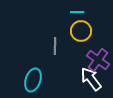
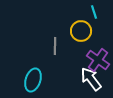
cyan line: moved 17 px right; rotated 72 degrees clockwise
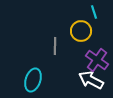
purple cross: moved 1 px left
white arrow: moved 1 px down; rotated 25 degrees counterclockwise
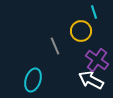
gray line: rotated 24 degrees counterclockwise
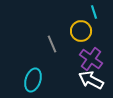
gray line: moved 3 px left, 2 px up
purple cross: moved 6 px left, 1 px up
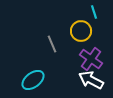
cyan ellipse: rotated 35 degrees clockwise
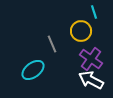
cyan ellipse: moved 10 px up
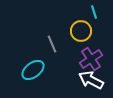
purple cross: rotated 20 degrees clockwise
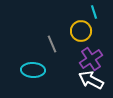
cyan ellipse: rotated 40 degrees clockwise
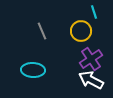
gray line: moved 10 px left, 13 px up
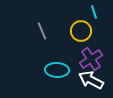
cyan ellipse: moved 24 px right
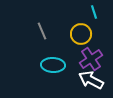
yellow circle: moved 3 px down
cyan ellipse: moved 4 px left, 5 px up
